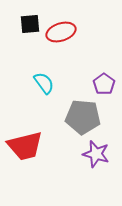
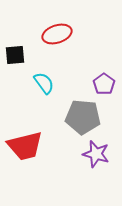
black square: moved 15 px left, 31 px down
red ellipse: moved 4 px left, 2 px down
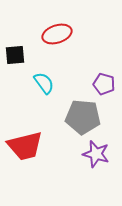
purple pentagon: rotated 20 degrees counterclockwise
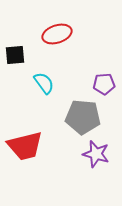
purple pentagon: rotated 20 degrees counterclockwise
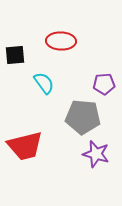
red ellipse: moved 4 px right, 7 px down; rotated 20 degrees clockwise
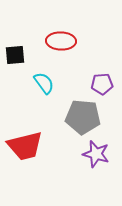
purple pentagon: moved 2 px left
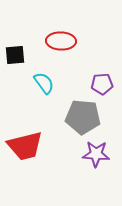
purple star: rotated 12 degrees counterclockwise
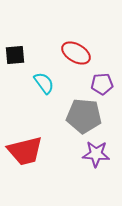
red ellipse: moved 15 px right, 12 px down; rotated 28 degrees clockwise
gray pentagon: moved 1 px right, 1 px up
red trapezoid: moved 5 px down
